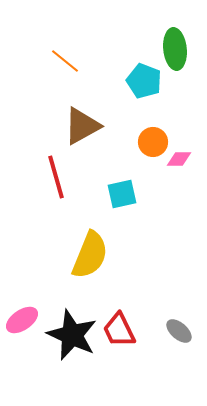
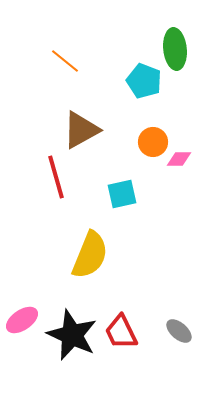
brown triangle: moved 1 px left, 4 px down
red trapezoid: moved 2 px right, 2 px down
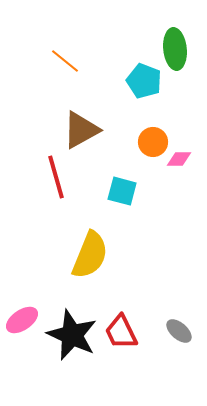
cyan square: moved 3 px up; rotated 28 degrees clockwise
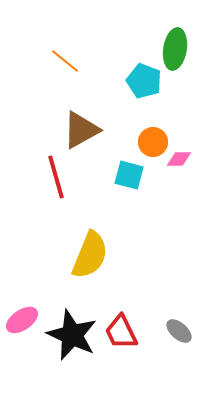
green ellipse: rotated 15 degrees clockwise
cyan square: moved 7 px right, 16 px up
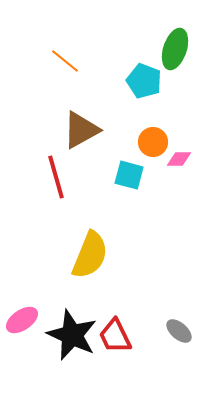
green ellipse: rotated 9 degrees clockwise
red trapezoid: moved 6 px left, 4 px down
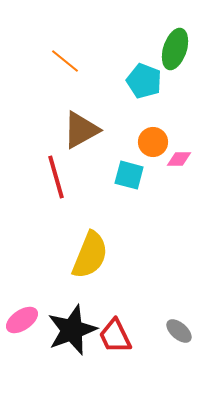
black star: moved 5 px up; rotated 27 degrees clockwise
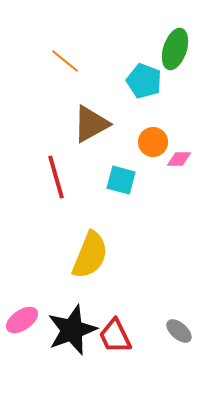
brown triangle: moved 10 px right, 6 px up
cyan square: moved 8 px left, 5 px down
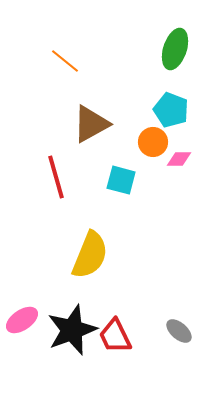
cyan pentagon: moved 27 px right, 29 px down
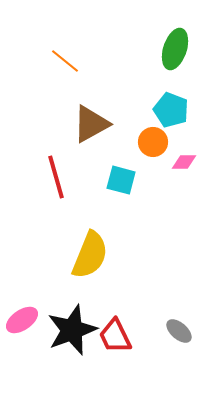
pink diamond: moved 5 px right, 3 px down
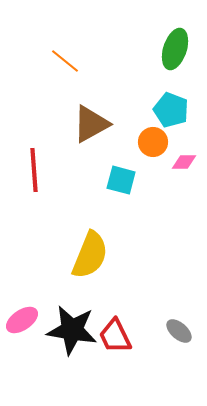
red line: moved 22 px left, 7 px up; rotated 12 degrees clockwise
black star: rotated 30 degrees clockwise
